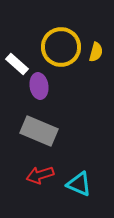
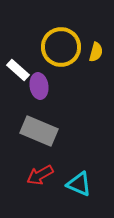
white rectangle: moved 1 px right, 6 px down
red arrow: rotated 12 degrees counterclockwise
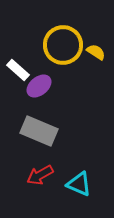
yellow circle: moved 2 px right, 2 px up
yellow semicircle: rotated 72 degrees counterclockwise
purple ellipse: rotated 60 degrees clockwise
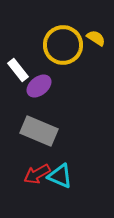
yellow semicircle: moved 14 px up
white rectangle: rotated 10 degrees clockwise
red arrow: moved 3 px left, 1 px up
cyan triangle: moved 19 px left, 8 px up
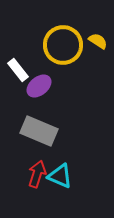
yellow semicircle: moved 2 px right, 3 px down
red arrow: rotated 136 degrees clockwise
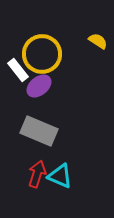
yellow circle: moved 21 px left, 9 px down
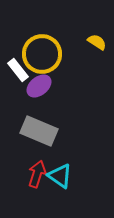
yellow semicircle: moved 1 px left, 1 px down
cyan triangle: rotated 12 degrees clockwise
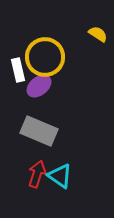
yellow semicircle: moved 1 px right, 8 px up
yellow circle: moved 3 px right, 3 px down
white rectangle: rotated 25 degrees clockwise
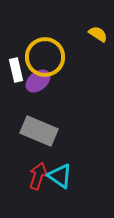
white rectangle: moved 2 px left
purple ellipse: moved 1 px left, 5 px up
red arrow: moved 1 px right, 2 px down
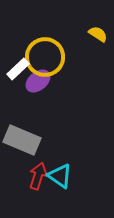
white rectangle: moved 2 px right, 1 px up; rotated 60 degrees clockwise
gray rectangle: moved 17 px left, 9 px down
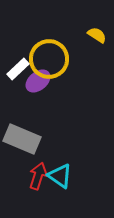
yellow semicircle: moved 1 px left, 1 px down
yellow circle: moved 4 px right, 2 px down
gray rectangle: moved 1 px up
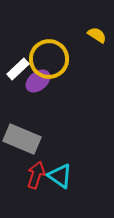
red arrow: moved 2 px left, 1 px up
